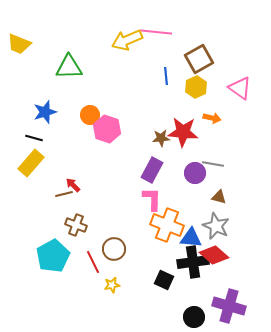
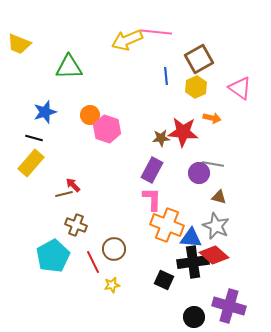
purple circle: moved 4 px right
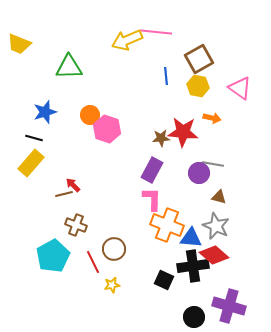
yellow hexagon: moved 2 px right, 1 px up; rotated 25 degrees counterclockwise
black cross: moved 4 px down
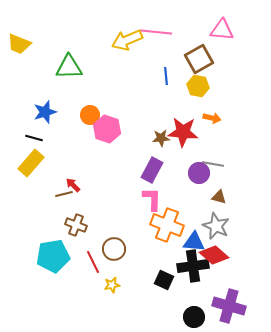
pink triangle: moved 18 px left, 58 px up; rotated 30 degrees counterclockwise
blue triangle: moved 3 px right, 4 px down
cyan pentagon: rotated 20 degrees clockwise
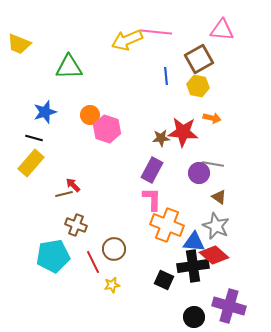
brown triangle: rotated 21 degrees clockwise
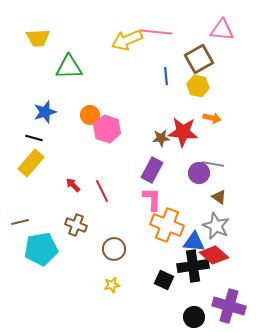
yellow trapezoid: moved 19 px right, 6 px up; rotated 25 degrees counterclockwise
brown line: moved 44 px left, 28 px down
cyan pentagon: moved 12 px left, 7 px up
red line: moved 9 px right, 71 px up
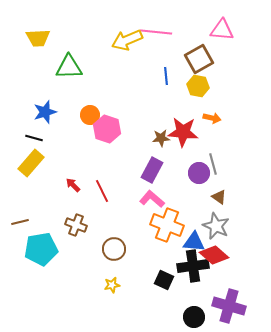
gray line: rotated 65 degrees clockwise
pink L-shape: rotated 50 degrees counterclockwise
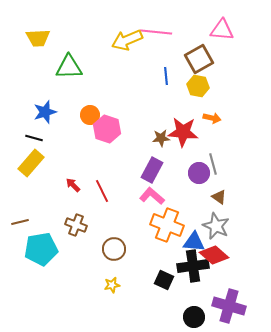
pink L-shape: moved 3 px up
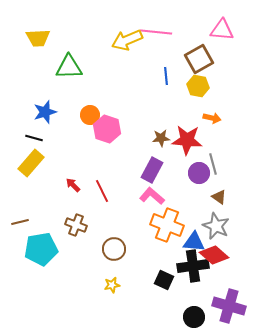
red star: moved 4 px right, 8 px down
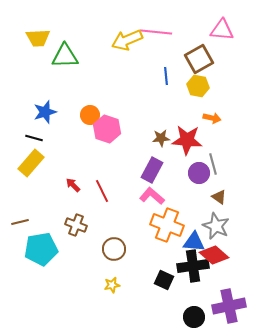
green triangle: moved 4 px left, 11 px up
purple cross: rotated 28 degrees counterclockwise
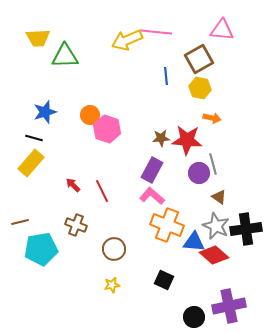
yellow hexagon: moved 2 px right, 2 px down
black cross: moved 53 px right, 37 px up
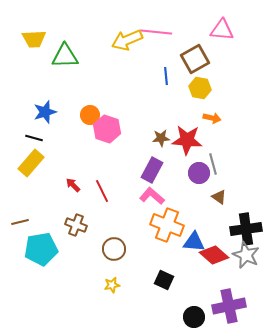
yellow trapezoid: moved 4 px left, 1 px down
brown square: moved 4 px left
gray star: moved 30 px right, 29 px down
